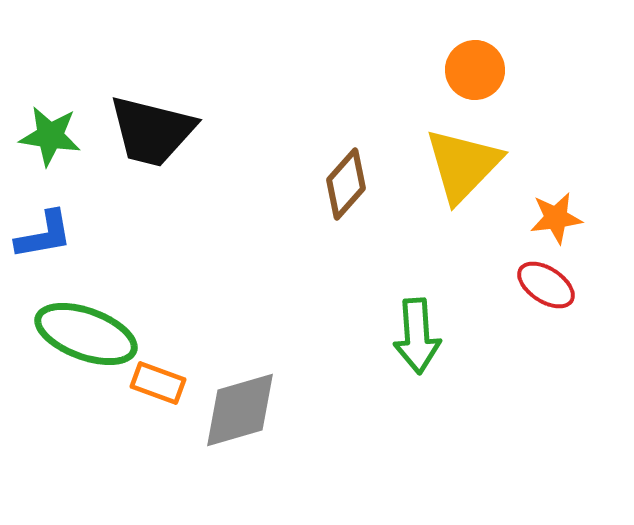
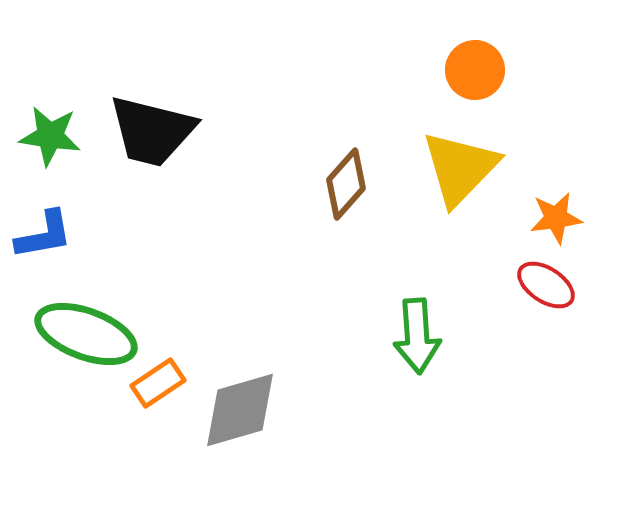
yellow triangle: moved 3 px left, 3 px down
orange rectangle: rotated 54 degrees counterclockwise
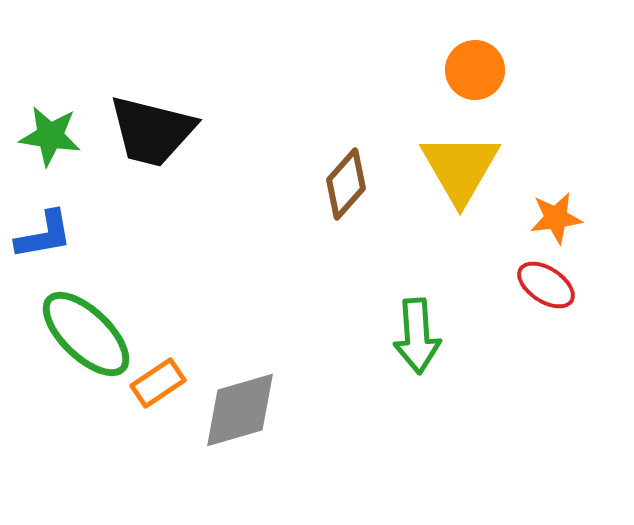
yellow triangle: rotated 14 degrees counterclockwise
green ellipse: rotated 24 degrees clockwise
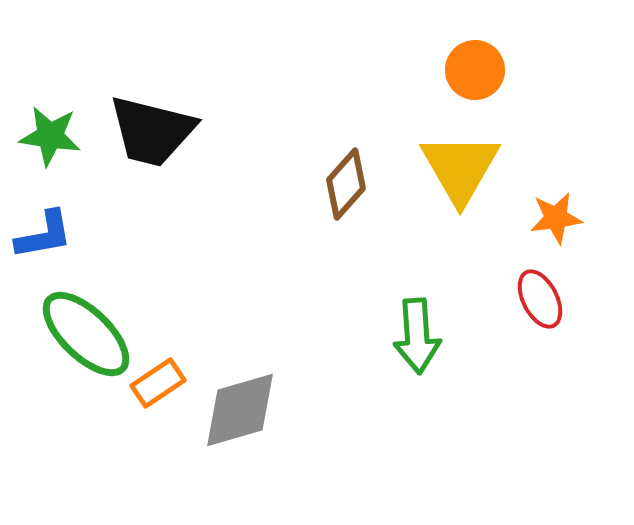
red ellipse: moved 6 px left, 14 px down; rotated 30 degrees clockwise
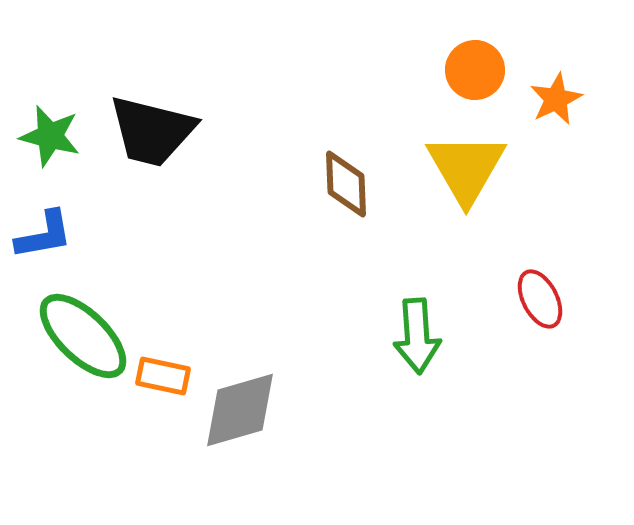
green star: rotated 6 degrees clockwise
yellow triangle: moved 6 px right
brown diamond: rotated 44 degrees counterclockwise
orange star: moved 119 px up; rotated 18 degrees counterclockwise
green ellipse: moved 3 px left, 2 px down
orange rectangle: moved 5 px right, 7 px up; rotated 46 degrees clockwise
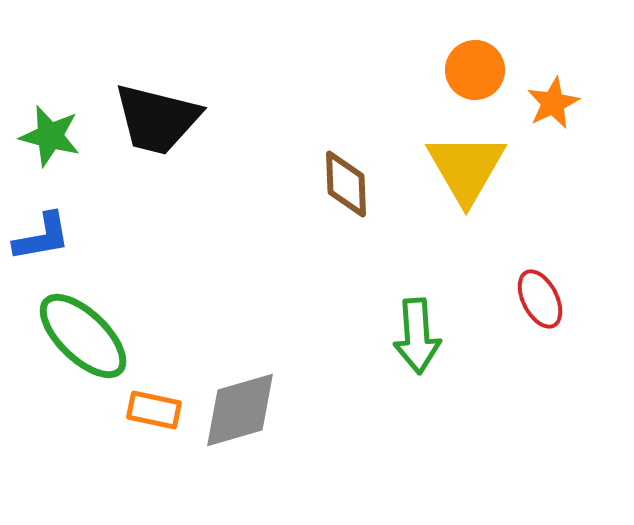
orange star: moved 3 px left, 4 px down
black trapezoid: moved 5 px right, 12 px up
blue L-shape: moved 2 px left, 2 px down
orange rectangle: moved 9 px left, 34 px down
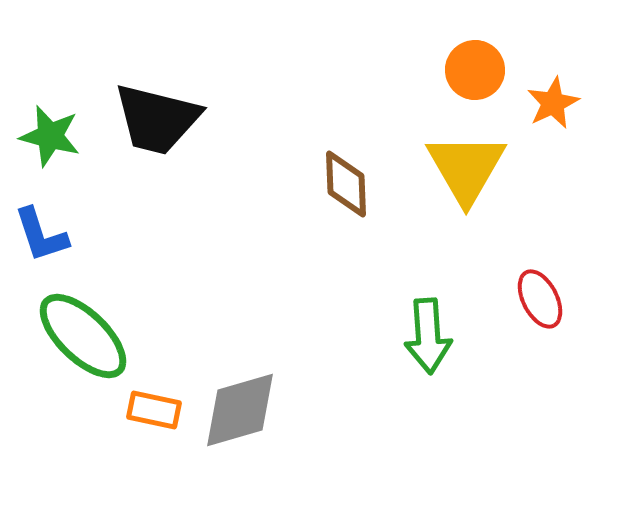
blue L-shape: moved 1 px left, 2 px up; rotated 82 degrees clockwise
green arrow: moved 11 px right
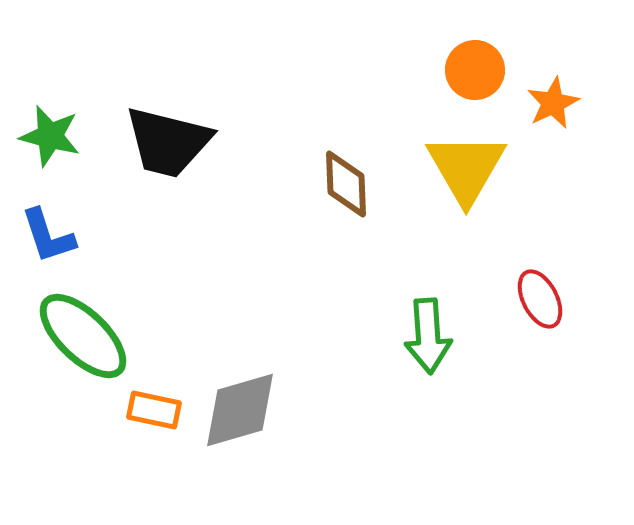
black trapezoid: moved 11 px right, 23 px down
blue L-shape: moved 7 px right, 1 px down
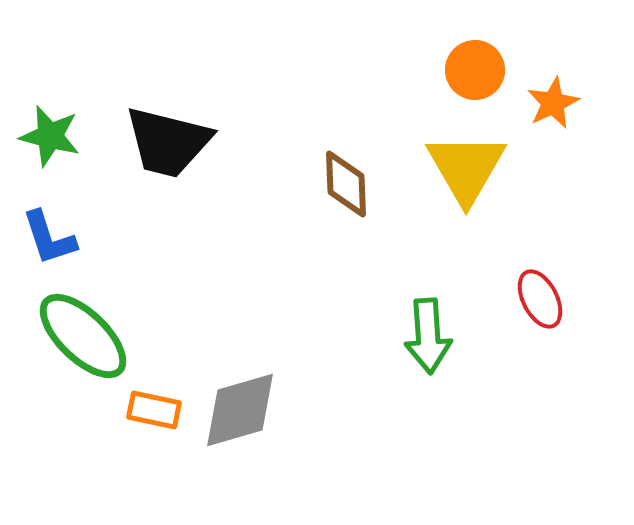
blue L-shape: moved 1 px right, 2 px down
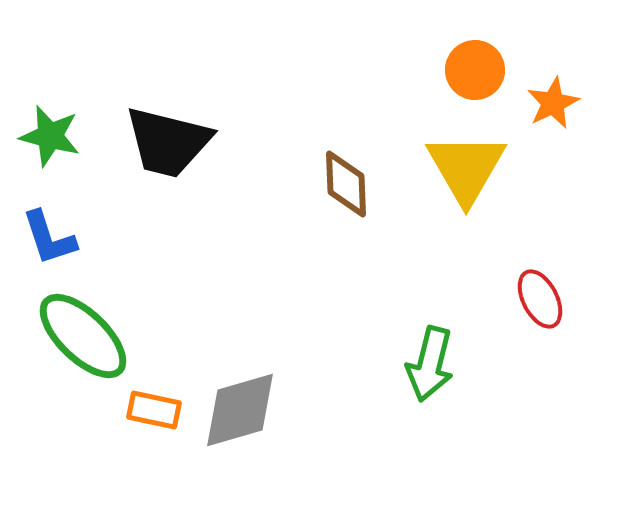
green arrow: moved 2 px right, 28 px down; rotated 18 degrees clockwise
